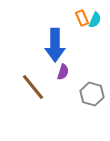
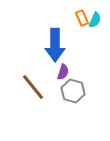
gray hexagon: moved 19 px left, 3 px up
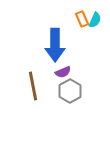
orange rectangle: moved 1 px down
purple semicircle: rotated 49 degrees clockwise
brown line: moved 1 px up; rotated 28 degrees clockwise
gray hexagon: moved 3 px left; rotated 15 degrees clockwise
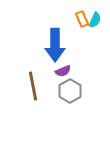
purple semicircle: moved 1 px up
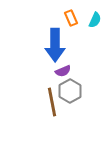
orange rectangle: moved 11 px left, 1 px up
brown line: moved 19 px right, 16 px down
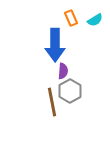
cyan semicircle: rotated 35 degrees clockwise
purple semicircle: rotated 63 degrees counterclockwise
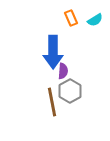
blue arrow: moved 2 px left, 7 px down
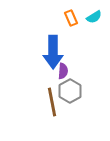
cyan semicircle: moved 1 px left, 3 px up
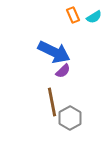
orange rectangle: moved 2 px right, 3 px up
blue arrow: moved 1 px right; rotated 64 degrees counterclockwise
purple semicircle: rotated 42 degrees clockwise
gray hexagon: moved 27 px down
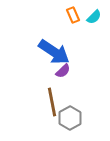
cyan semicircle: rotated 14 degrees counterclockwise
blue arrow: rotated 8 degrees clockwise
